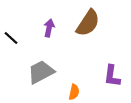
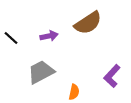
brown semicircle: rotated 24 degrees clockwise
purple arrow: moved 8 px down; rotated 66 degrees clockwise
purple L-shape: rotated 35 degrees clockwise
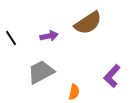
black line: rotated 14 degrees clockwise
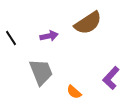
gray trapezoid: rotated 96 degrees clockwise
purple L-shape: moved 1 px left, 2 px down
orange semicircle: rotated 119 degrees clockwise
